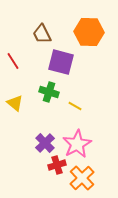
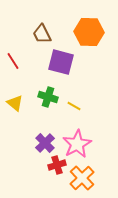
green cross: moved 1 px left, 5 px down
yellow line: moved 1 px left
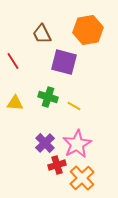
orange hexagon: moved 1 px left, 2 px up; rotated 12 degrees counterclockwise
purple square: moved 3 px right
yellow triangle: rotated 36 degrees counterclockwise
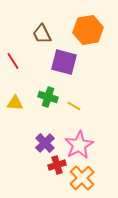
pink star: moved 2 px right, 1 px down
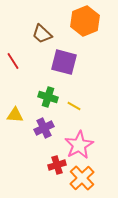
orange hexagon: moved 3 px left, 9 px up; rotated 12 degrees counterclockwise
brown trapezoid: rotated 20 degrees counterclockwise
yellow triangle: moved 12 px down
purple cross: moved 1 px left, 15 px up; rotated 18 degrees clockwise
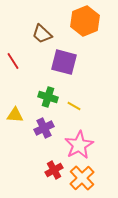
red cross: moved 3 px left, 5 px down; rotated 12 degrees counterclockwise
